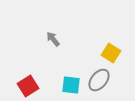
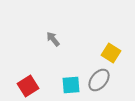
cyan square: rotated 12 degrees counterclockwise
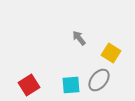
gray arrow: moved 26 px right, 1 px up
red square: moved 1 px right, 1 px up
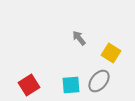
gray ellipse: moved 1 px down
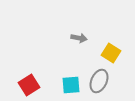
gray arrow: rotated 140 degrees clockwise
gray ellipse: rotated 15 degrees counterclockwise
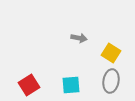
gray ellipse: moved 12 px right; rotated 15 degrees counterclockwise
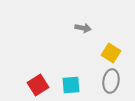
gray arrow: moved 4 px right, 10 px up
red square: moved 9 px right
